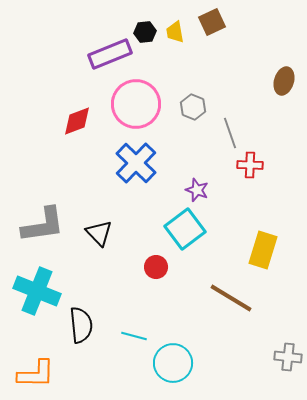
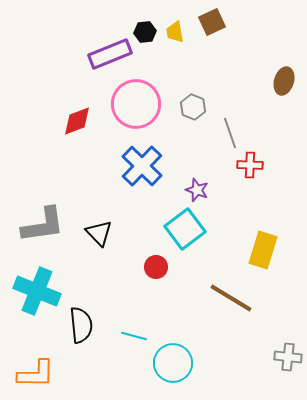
blue cross: moved 6 px right, 3 px down
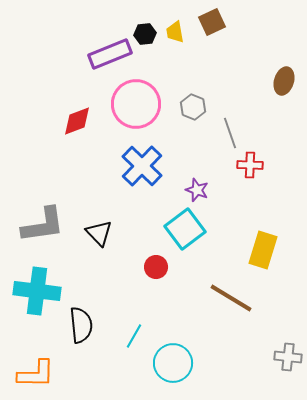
black hexagon: moved 2 px down
cyan cross: rotated 15 degrees counterclockwise
cyan line: rotated 75 degrees counterclockwise
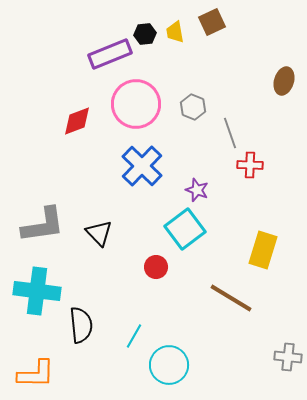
cyan circle: moved 4 px left, 2 px down
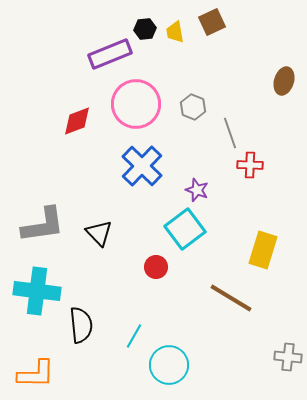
black hexagon: moved 5 px up
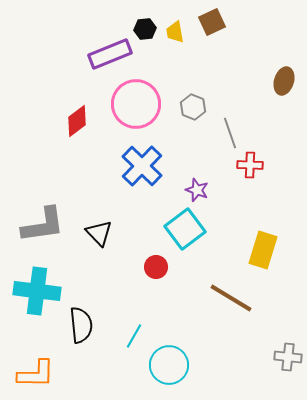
red diamond: rotated 16 degrees counterclockwise
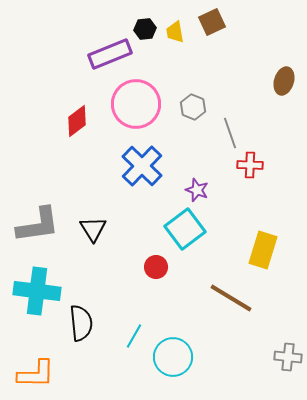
gray L-shape: moved 5 px left
black triangle: moved 6 px left, 4 px up; rotated 12 degrees clockwise
black semicircle: moved 2 px up
cyan circle: moved 4 px right, 8 px up
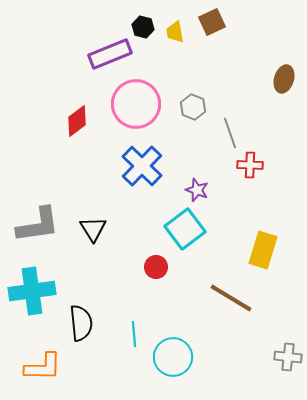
black hexagon: moved 2 px left, 2 px up; rotated 20 degrees clockwise
brown ellipse: moved 2 px up
cyan cross: moved 5 px left; rotated 15 degrees counterclockwise
cyan line: moved 2 px up; rotated 35 degrees counterclockwise
orange L-shape: moved 7 px right, 7 px up
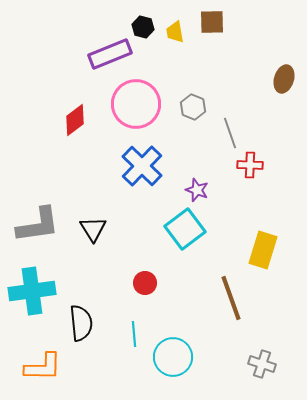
brown square: rotated 24 degrees clockwise
red diamond: moved 2 px left, 1 px up
red circle: moved 11 px left, 16 px down
brown line: rotated 39 degrees clockwise
gray cross: moved 26 px left, 7 px down; rotated 12 degrees clockwise
